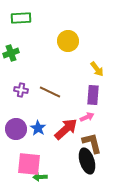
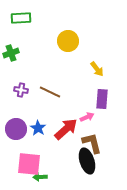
purple rectangle: moved 9 px right, 4 px down
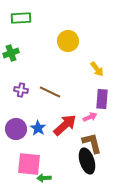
pink arrow: moved 3 px right
red arrow: moved 1 px left, 4 px up
green arrow: moved 4 px right, 1 px down
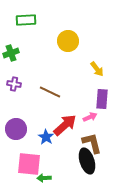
green rectangle: moved 5 px right, 2 px down
purple cross: moved 7 px left, 6 px up
blue star: moved 8 px right, 9 px down
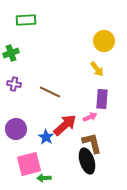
yellow circle: moved 36 px right
pink square: rotated 20 degrees counterclockwise
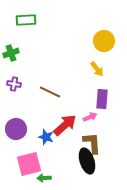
blue star: rotated 14 degrees counterclockwise
brown L-shape: rotated 10 degrees clockwise
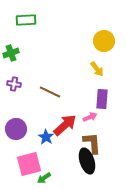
blue star: rotated 14 degrees clockwise
green arrow: rotated 32 degrees counterclockwise
